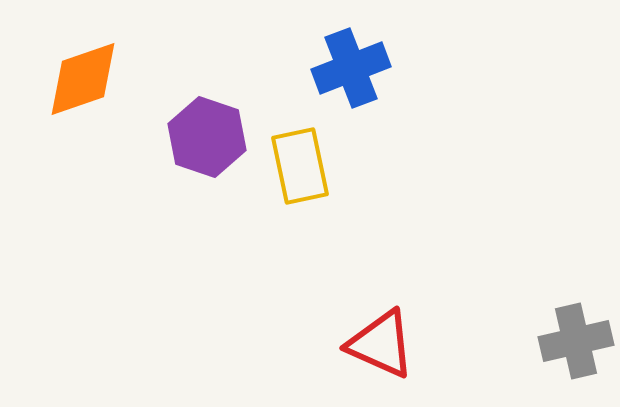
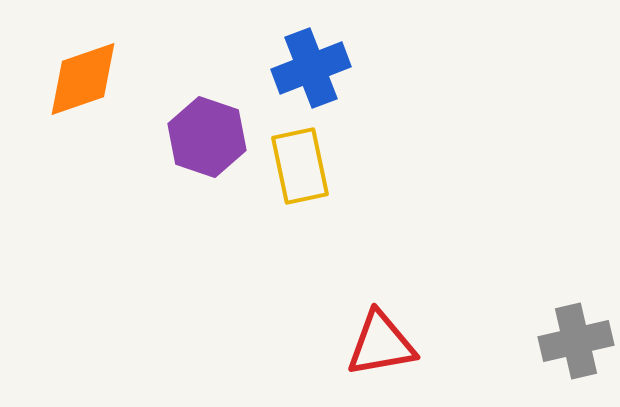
blue cross: moved 40 px left
red triangle: rotated 34 degrees counterclockwise
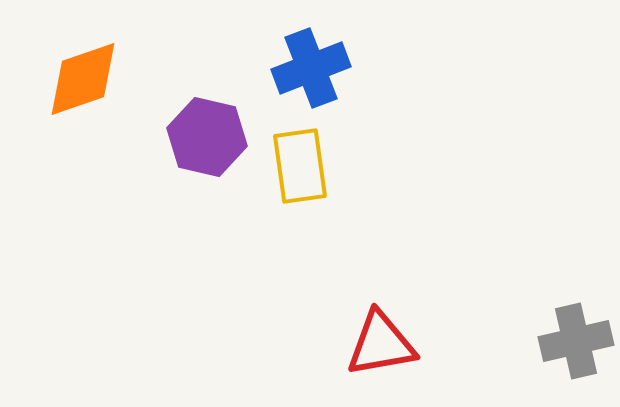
purple hexagon: rotated 6 degrees counterclockwise
yellow rectangle: rotated 4 degrees clockwise
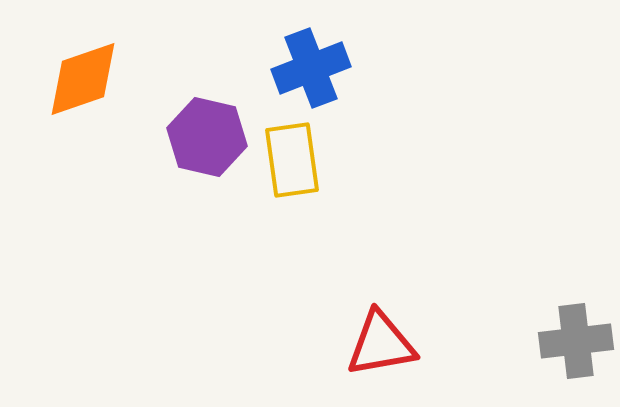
yellow rectangle: moved 8 px left, 6 px up
gray cross: rotated 6 degrees clockwise
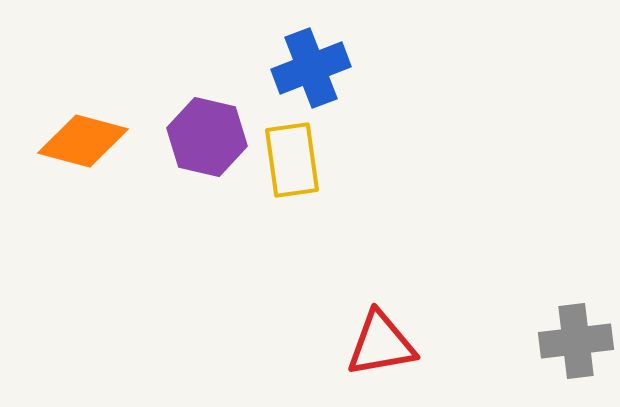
orange diamond: moved 62 px down; rotated 34 degrees clockwise
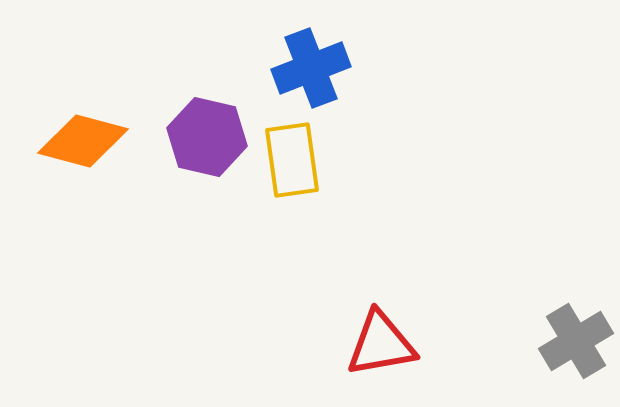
gray cross: rotated 24 degrees counterclockwise
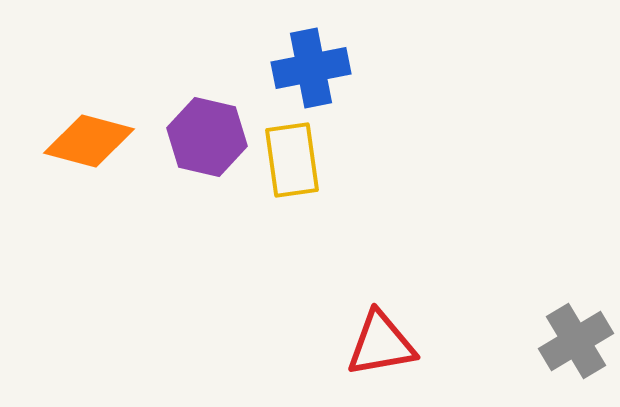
blue cross: rotated 10 degrees clockwise
orange diamond: moved 6 px right
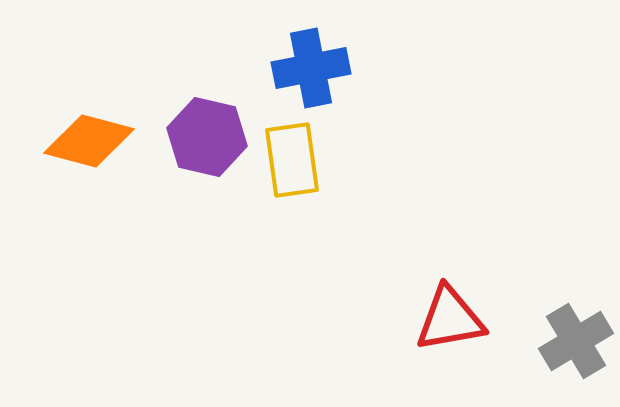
red triangle: moved 69 px right, 25 px up
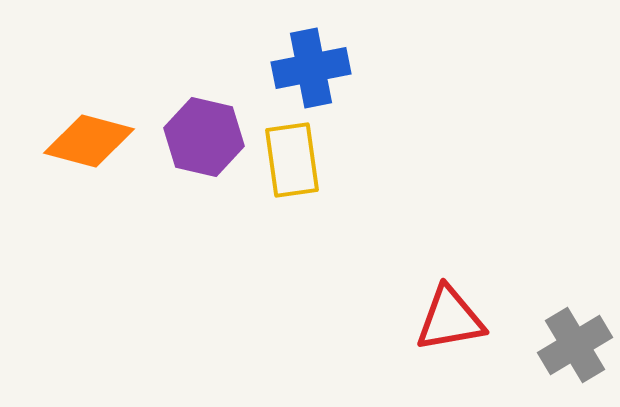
purple hexagon: moved 3 px left
gray cross: moved 1 px left, 4 px down
